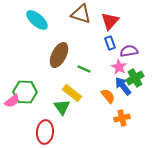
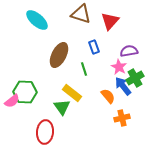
blue rectangle: moved 16 px left, 4 px down
green line: rotated 48 degrees clockwise
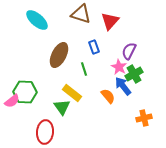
purple semicircle: rotated 54 degrees counterclockwise
green cross: moved 1 px left, 4 px up
orange cross: moved 22 px right
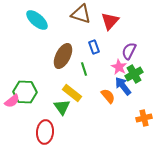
brown ellipse: moved 4 px right, 1 px down
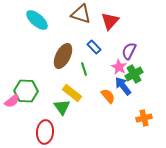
blue rectangle: rotated 24 degrees counterclockwise
green hexagon: moved 1 px right, 1 px up
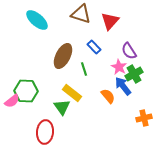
purple semicircle: rotated 60 degrees counterclockwise
